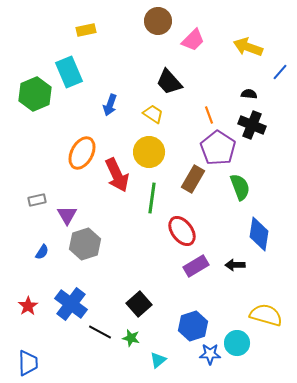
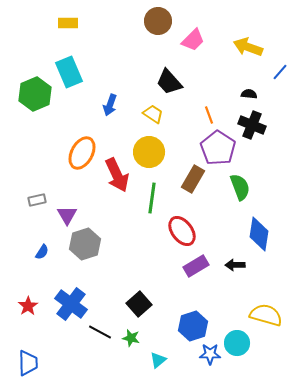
yellow rectangle: moved 18 px left, 7 px up; rotated 12 degrees clockwise
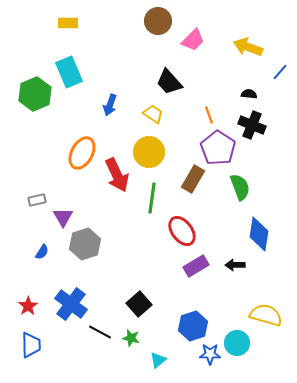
purple triangle: moved 4 px left, 2 px down
blue trapezoid: moved 3 px right, 18 px up
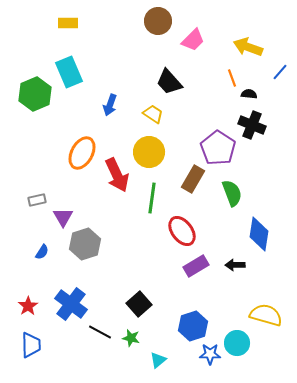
orange line: moved 23 px right, 37 px up
green semicircle: moved 8 px left, 6 px down
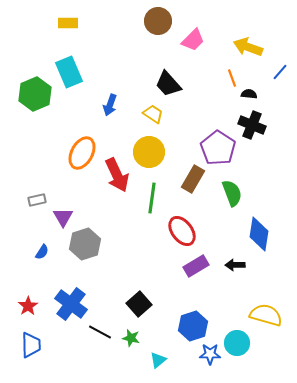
black trapezoid: moved 1 px left, 2 px down
